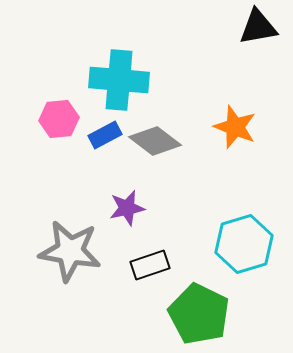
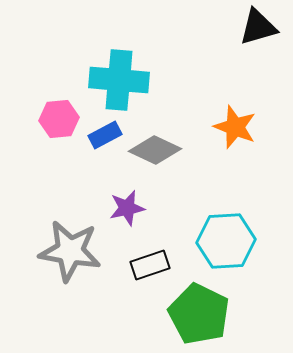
black triangle: rotated 6 degrees counterclockwise
gray diamond: moved 9 px down; rotated 12 degrees counterclockwise
cyan hexagon: moved 18 px left, 3 px up; rotated 14 degrees clockwise
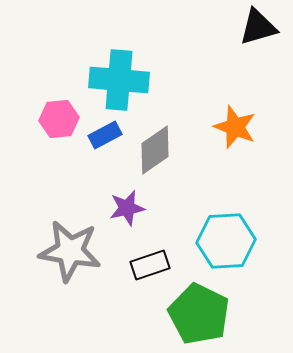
gray diamond: rotated 60 degrees counterclockwise
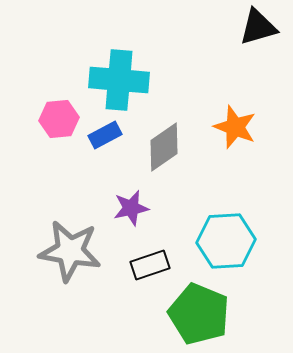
gray diamond: moved 9 px right, 3 px up
purple star: moved 4 px right
green pentagon: rotated 4 degrees counterclockwise
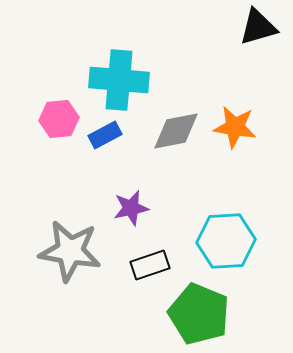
orange star: rotated 12 degrees counterclockwise
gray diamond: moved 12 px right, 16 px up; rotated 24 degrees clockwise
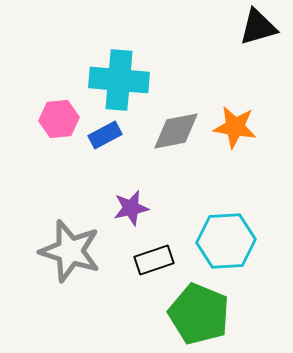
gray star: rotated 8 degrees clockwise
black rectangle: moved 4 px right, 5 px up
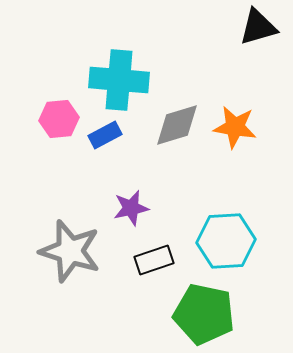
gray diamond: moved 1 px right, 6 px up; rotated 6 degrees counterclockwise
green pentagon: moved 5 px right; rotated 10 degrees counterclockwise
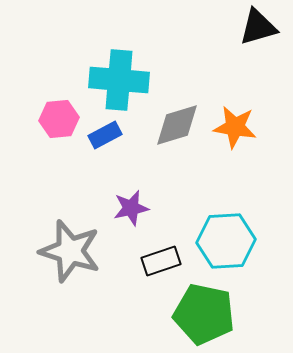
black rectangle: moved 7 px right, 1 px down
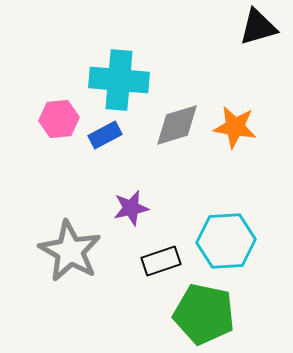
gray star: rotated 12 degrees clockwise
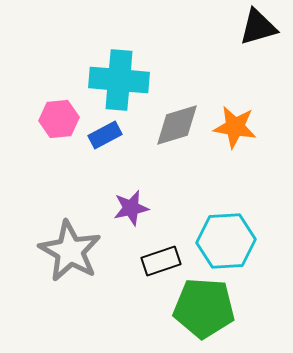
green pentagon: moved 6 px up; rotated 8 degrees counterclockwise
